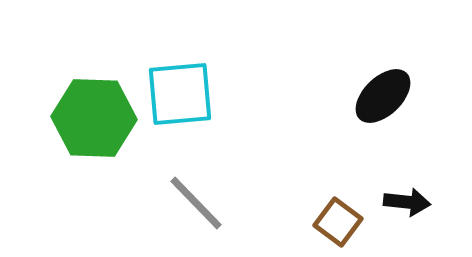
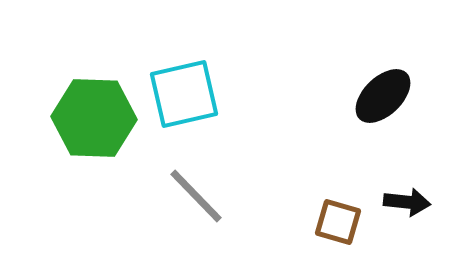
cyan square: moved 4 px right; rotated 8 degrees counterclockwise
gray line: moved 7 px up
brown square: rotated 21 degrees counterclockwise
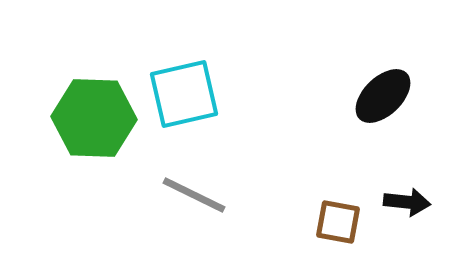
gray line: moved 2 px left, 1 px up; rotated 20 degrees counterclockwise
brown square: rotated 6 degrees counterclockwise
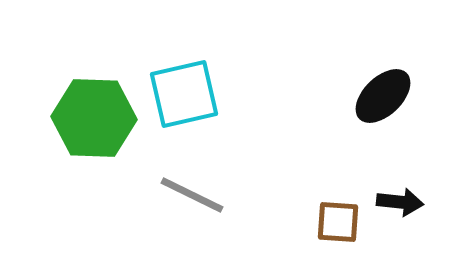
gray line: moved 2 px left
black arrow: moved 7 px left
brown square: rotated 6 degrees counterclockwise
